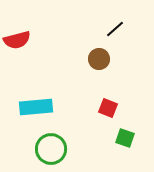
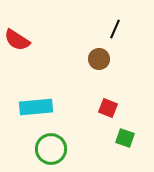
black line: rotated 24 degrees counterclockwise
red semicircle: rotated 48 degrees clockwise
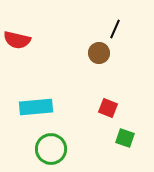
red semicircle: rotated 20 degrees counterclockwise
brown circle: moved 6 px up
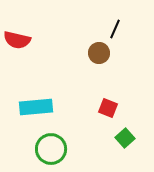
green square: rotated 30 degrees clockwise
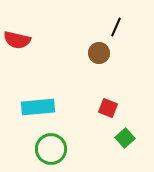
black line: moved 1 px right, 2 px up
cyan rectangle: moved 2 px right
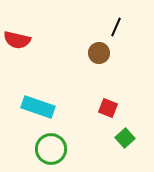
cyan rectangle: rotated 24 degrees clockwise
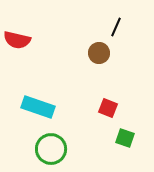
green square: rotated 30 degrees counterclockwise
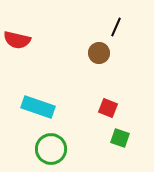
green square: moved 5 px left
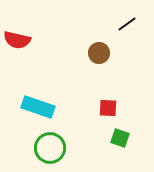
black line: moved 11 px right, 3 px up; rotated 30 degrees clockwise
red square: rotated 18 degrees counterclockwise
green circle: moved 1 px left, 1 px up
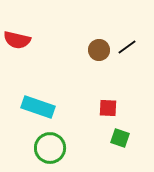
black line: moved 23 px down
brown circle: moved 3 px up
